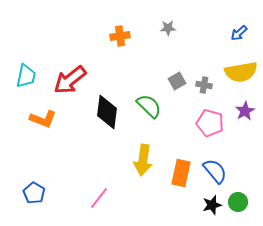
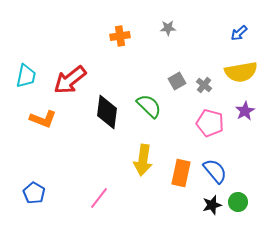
gray cross: rotated 28 degrees clockwise
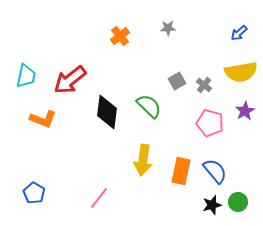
orange cross: rotated 30 degrees counterclockwise
orange rectangle: moved 2 px up
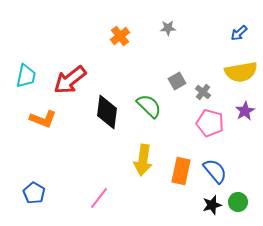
gray cross: moved 1 px left, 7 px down
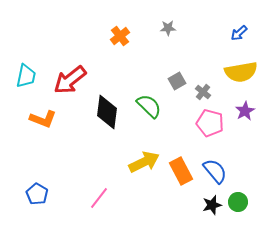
yellow arrow: moved 1 px right, 2 px down; rotated 124 degrees counterclockwise
orange rectangle: rotated 40 degrees counterclockwise
blue pentagon: moved 3 px right, 1 px down
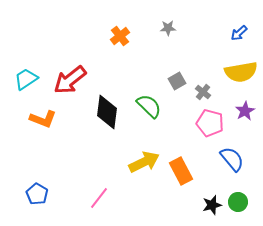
cyan trapezoid: moved 3 px down; rotated 135 degrees counterclockwise
blue semicircle: moved 17 px right, 12 px up
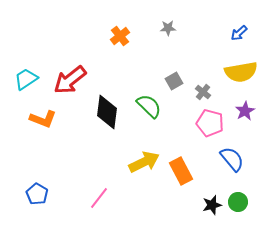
gray square: moved 3 px left
